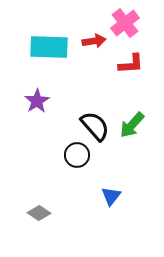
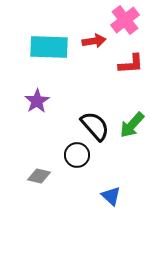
pink cross: moved 3 px up
blue triangle: rotated 25 degrees counterclockwise
gray diamond: moved 37 px up; rotated 20 degrees counterclockwise
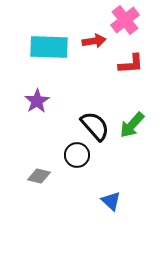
blue triangle: moved 5 px down
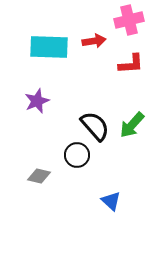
pink cross: moved 4 px right; rotated 24 degrees clockwise
purple star: rotated 10 degrees clockwise
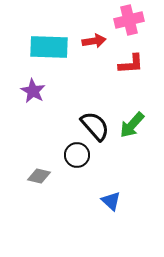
purple star: moved 4 px left, 10 px up; rotated 20 degrees counterclockwise
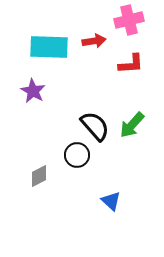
gray diamond: rotated 40 degrees counterclockwise
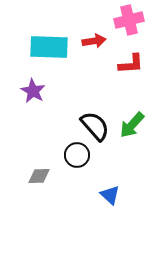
gray diamond: rotated 25 degrees clockwise
blue triangle: moved 1 px left, 6 px up
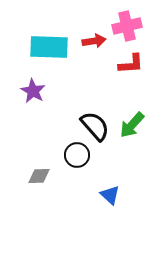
pink cross: moved 2 px left, 6 px down
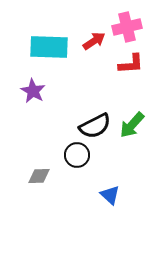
pink cross: moved 1 px down
red arrow: rotated 25 degrees counterclockwise
black semicircle: rotated 104 degrees clockwise
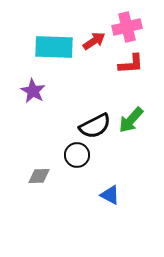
cyan rectangle: moved 5 px right
green arrow: moved 1 px left, 5 px up
blue triangle: rotated 15 degrees counterclockwise
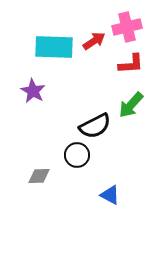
green arrow: moved 15 px up
